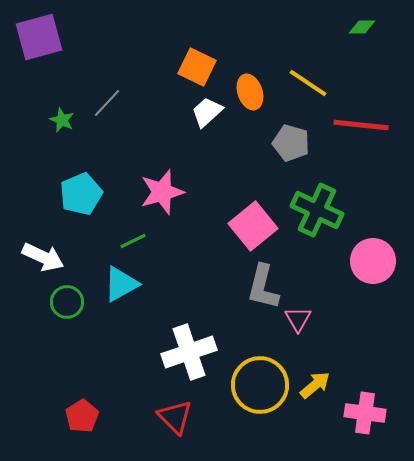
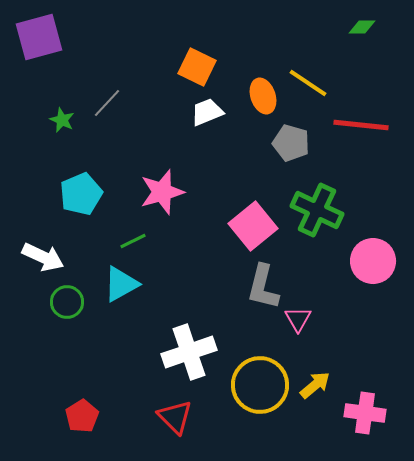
orange ellipse: moved 13 px right, 4 px down
white trapezoid: rotated 20 degrees clockwise
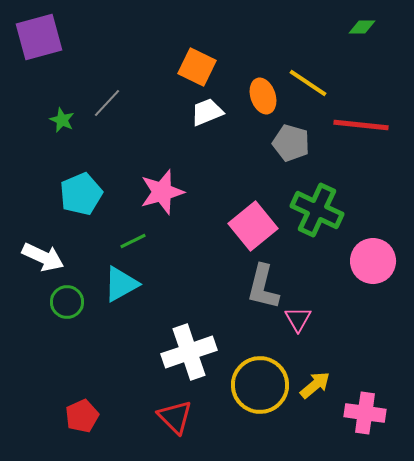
red pentagon: rotated 8 degrees clockwise
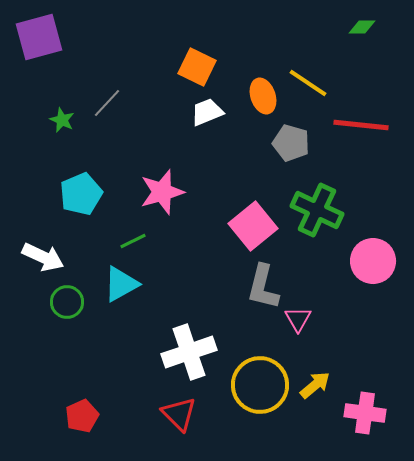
red triangle: moved 4 px right, 3 px up
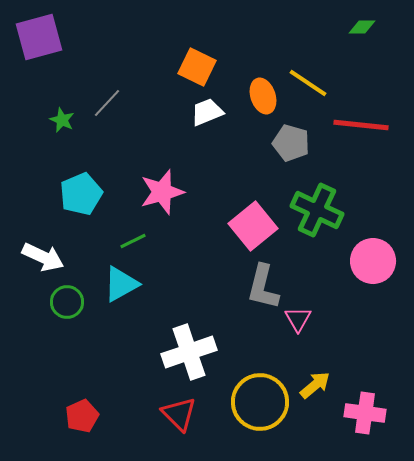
yellow circle: moved 17 px down
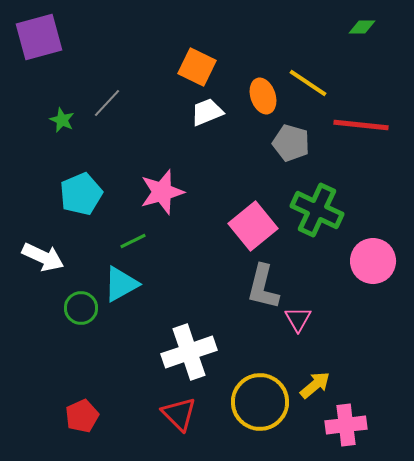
green circle: moved 14 px right, 6 px down
pink cross: moved 19 px left, 12 px down; rotated 15 degrees counterclockwise
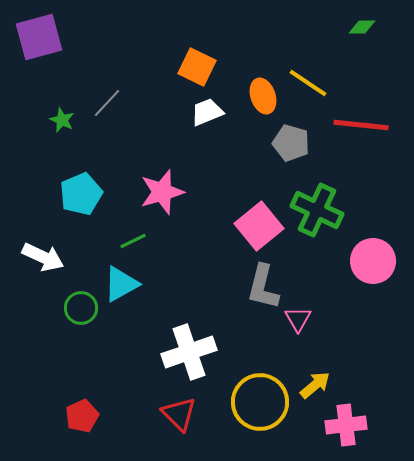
pink square: moved 6 px right
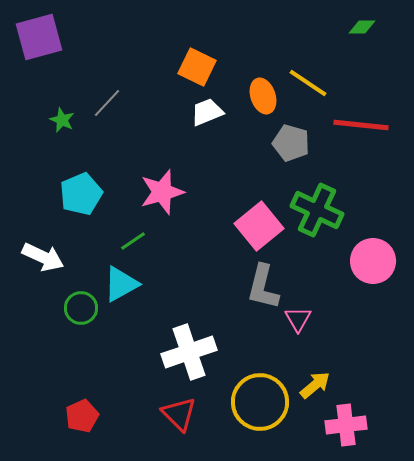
green line: rotated 8 degrees counterclockwise
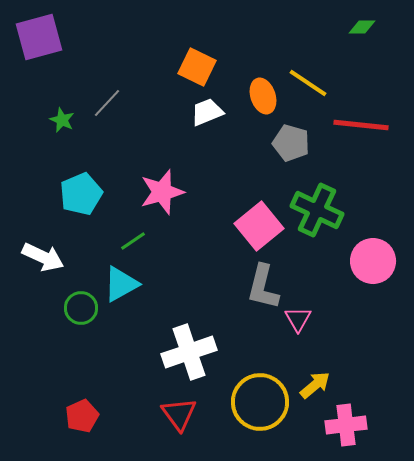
red triangle: rotated 9 degrees clockwise
